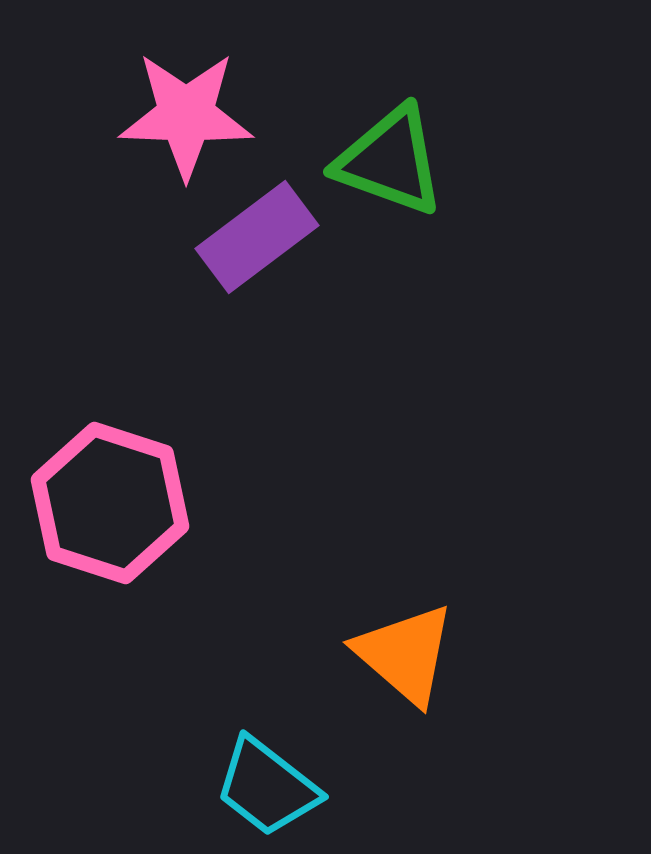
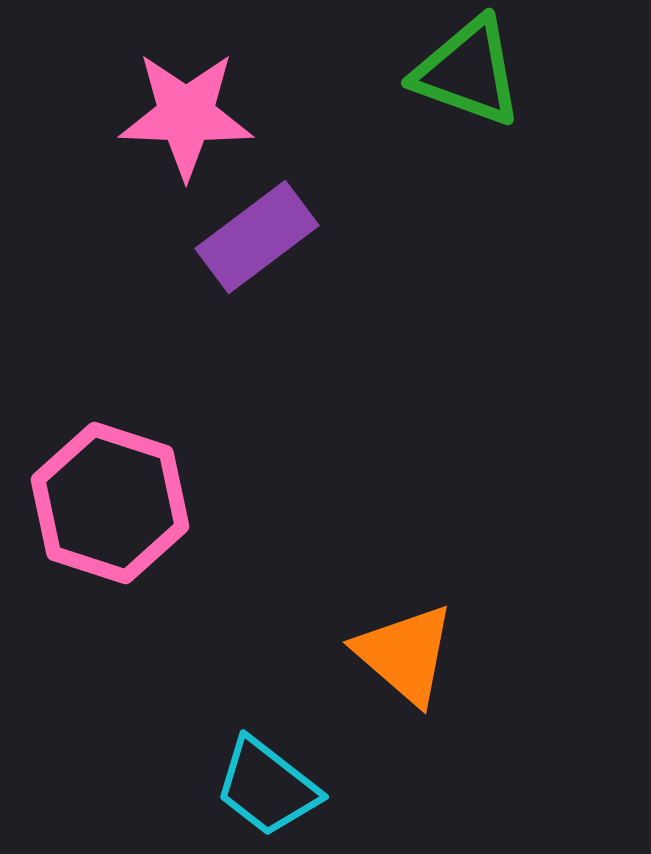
green triangle: moved 78 px right, 89 px up
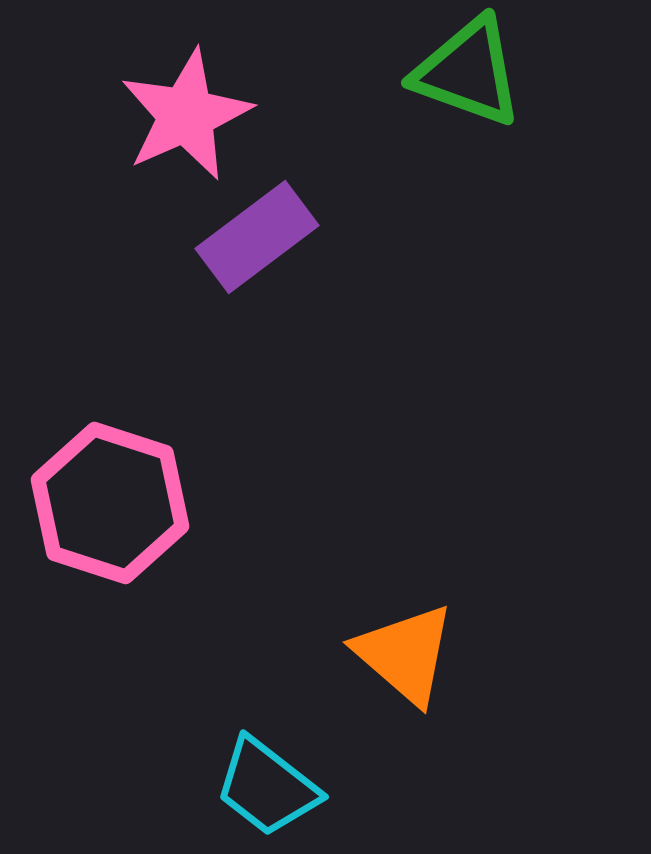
pink star: rotated 26 degrees counterclockwise
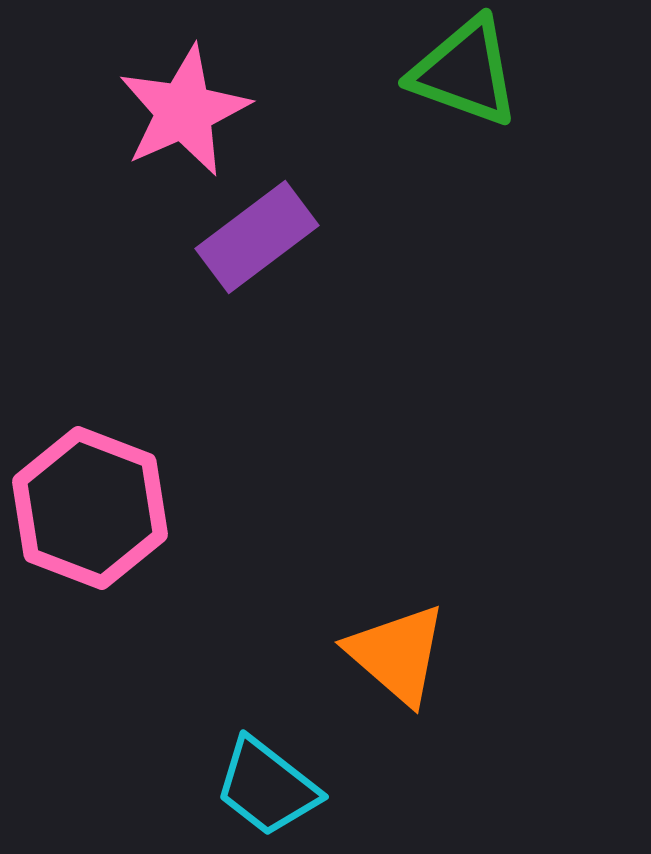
green triangle: moved 3 px left
pink star: moved 2 px left, 4 px up
pink hexagon: moved 20 px left, 5 px down; rotated 3 degrees clockwise
orange triangle: moved 8 px left
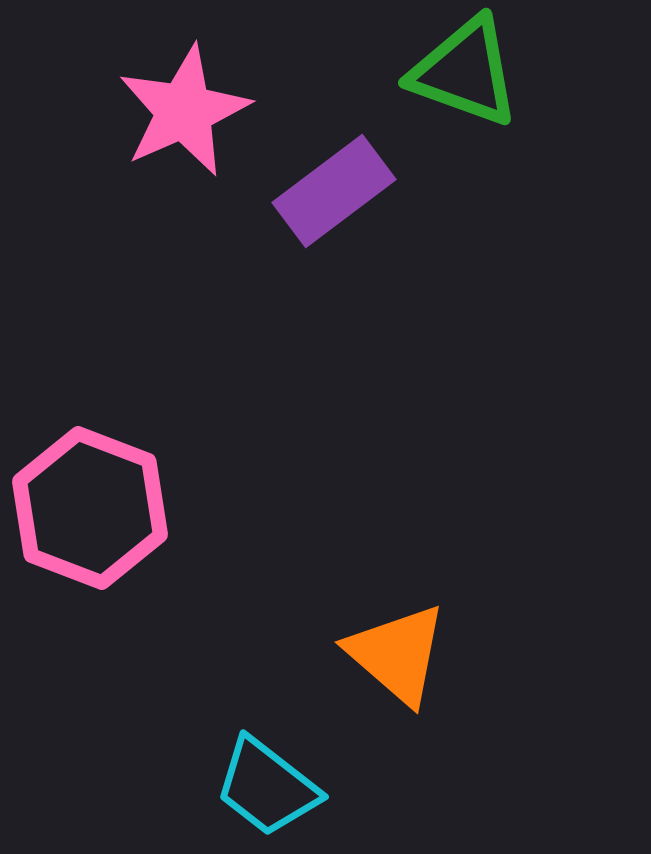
purple rectangle: moved 77 px right, 46 px up
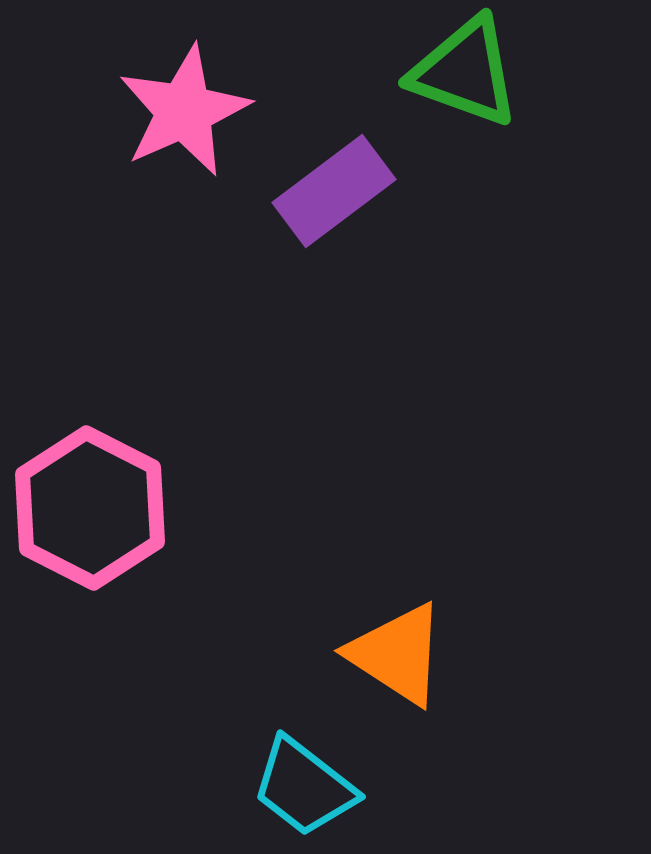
pink hexagon: rotated 6 degrees clockwise
orange triangle: rotated 8 degrees counterclockwise
cyan trapezoid: moved 37 px right
